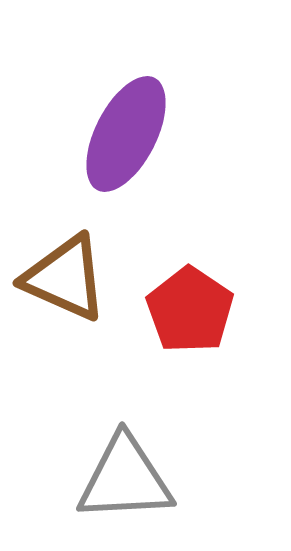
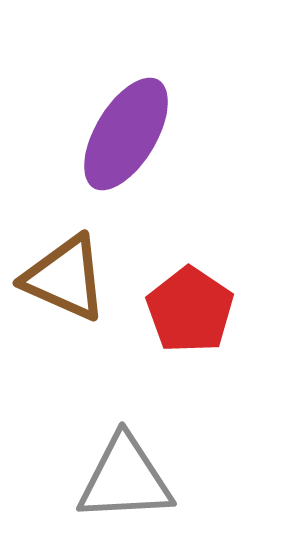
purple ellipse: rotated 4 degrees clockwise
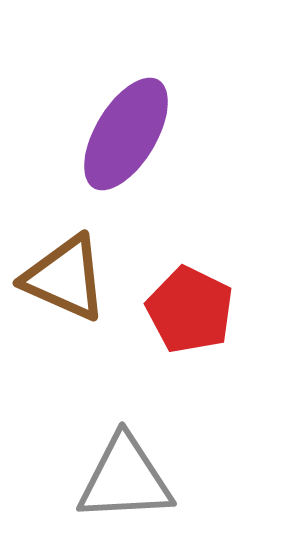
red pentagon: rotated 8 degrees counterclockwise
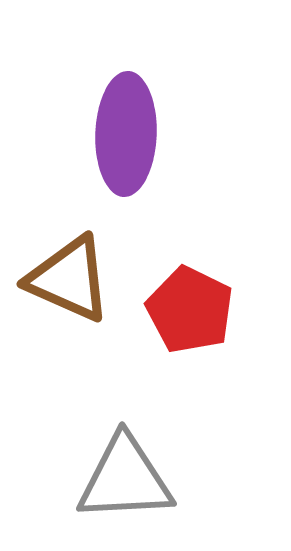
purple ellipse: rotated 29 degrees counterclockwise
brown triangle: moved 4 px right, 1 px down
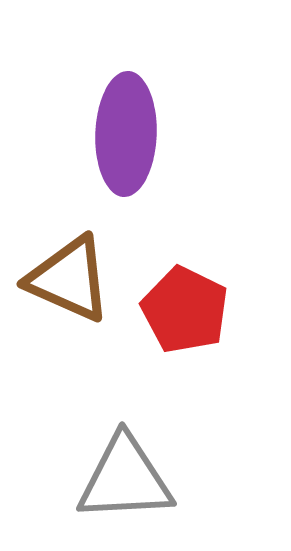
red pentagon: moved 5 px left
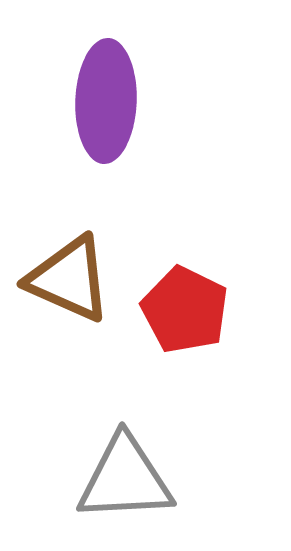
purple ellipse: moved 20 px left, 33 px up
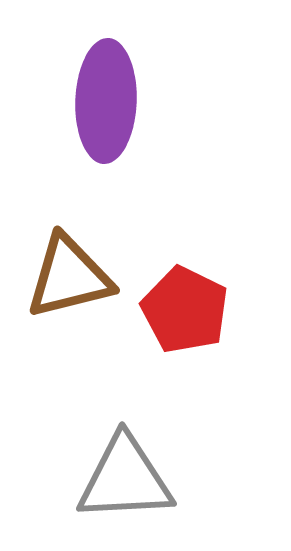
brown triangle: moved 2 px up; rotated 38 degrees counterclockwise
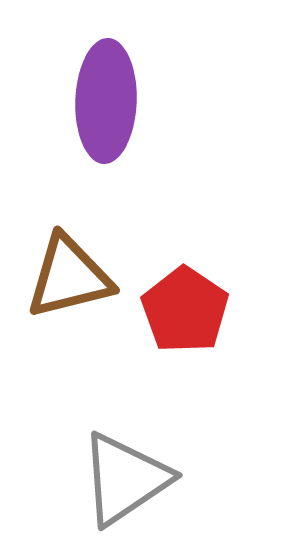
red pentagon: rotated 8 degrees clockwise
gray triangle: rotated 31 degrees counterclockwise
